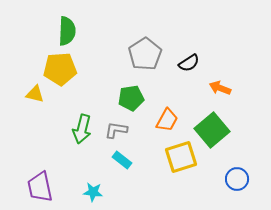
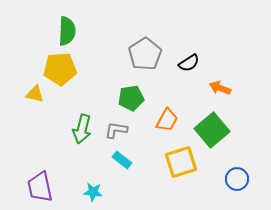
yellow square: moved 5 px down
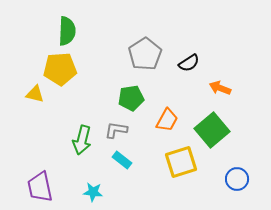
green arrow: moved 11 px down
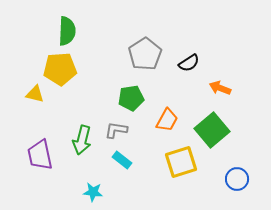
purple trapezoid: moved 32 px up
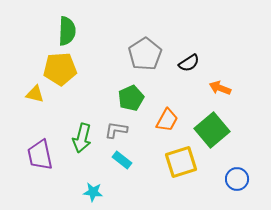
green pentagon: rotated 15 degrees counterclockwise
green arrow: moved 2 px up
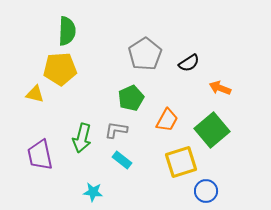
blue circle: moved 31 px left, 12 px down
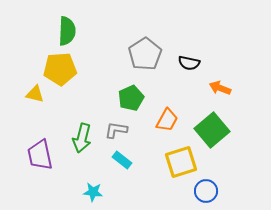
black semicircle: rotated 45 degrees clockwise
